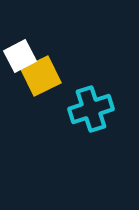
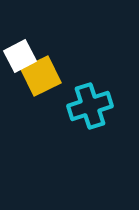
cyan cross: moved 1 px left, 3 px up
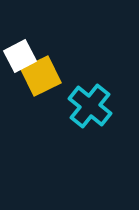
cyan cross: rotated 33 degrees counterclockwise
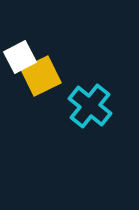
white square: moved 1 px down
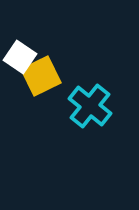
white square: rotated 28 degrees counterclockwise
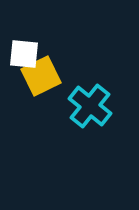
white square: moved 4 px right, 3 px up; rotated 28 degrees counterclockwise
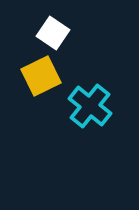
white square: moved 29 px right, 21 px up; rotated 28 degrees clockwise
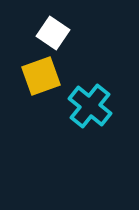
yellow square: rotated 6 degrees clockwise
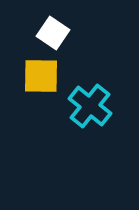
yellow square: rotated 21 degrees clockwise
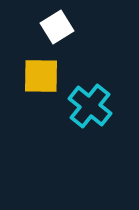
white square: moved 4 px right, 6 px up; rotated 24 degrees clockwise
